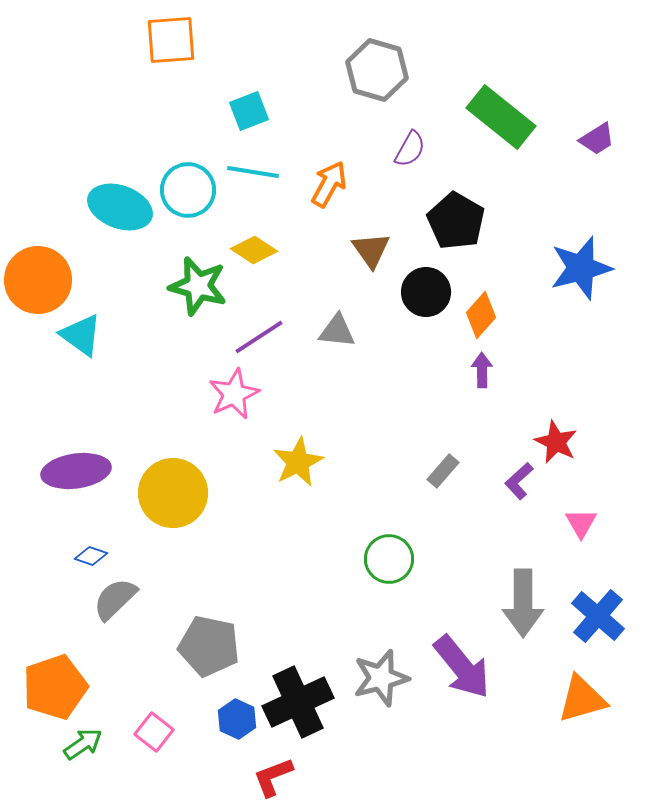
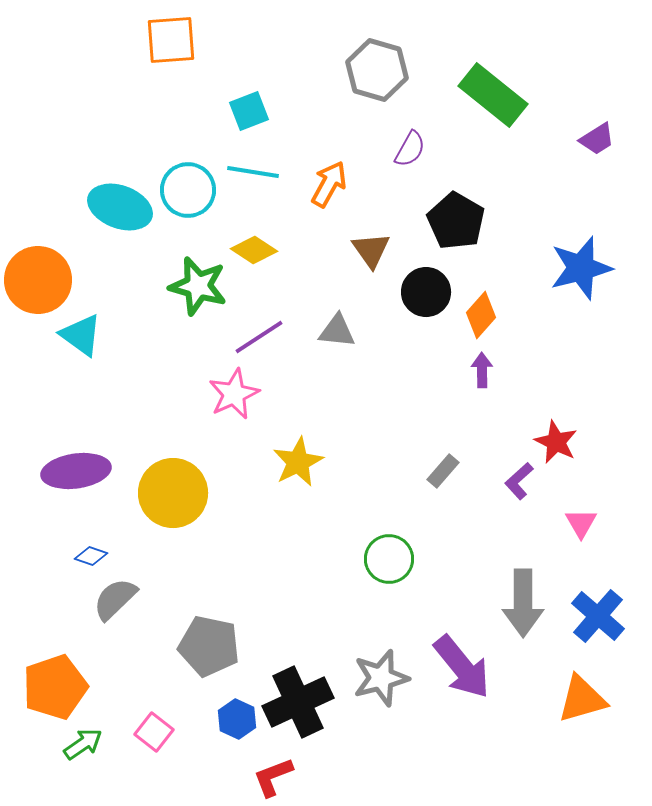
green rectangle at (501, 117): moved 8 px left, 22 px up
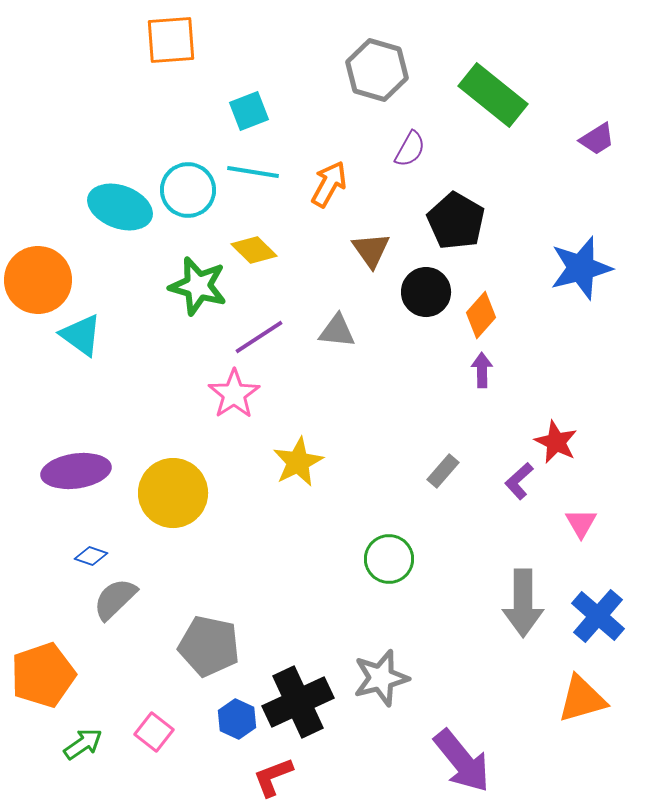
yellow diamond at (254, 250): rotated 12 degrees clockwise
pink star at (234, 394): rotated 9 degrees counterclockwise
purple arrow at (462, 667): moved 94 px down
orange pentagon at (55, 687): moved 12 px left, 12 px up
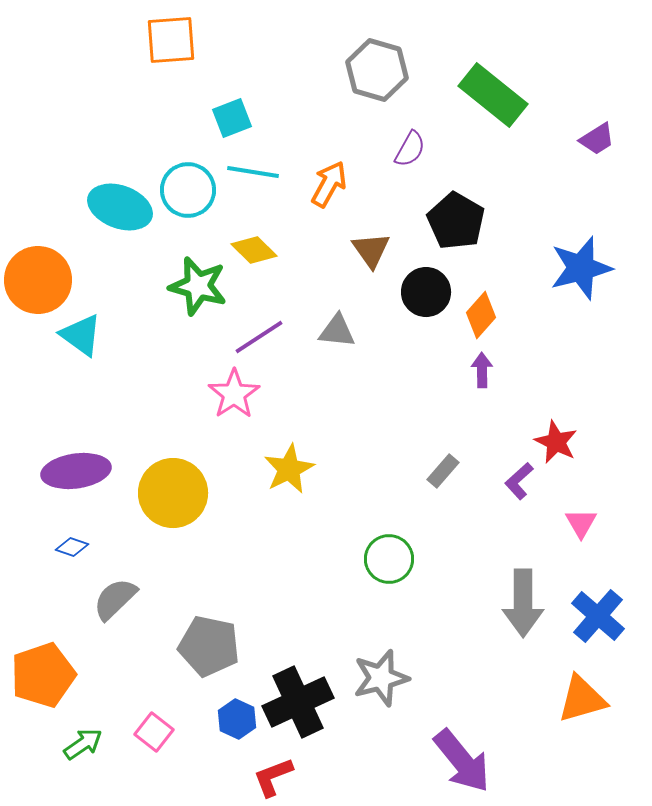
cyan square at (249, 111): moved 17 px left, 7 px down
yellow star at (298, 462): moved 9 px left, 7 px down
blue diamond at (91, 556): moved 19 px left, 9 px up
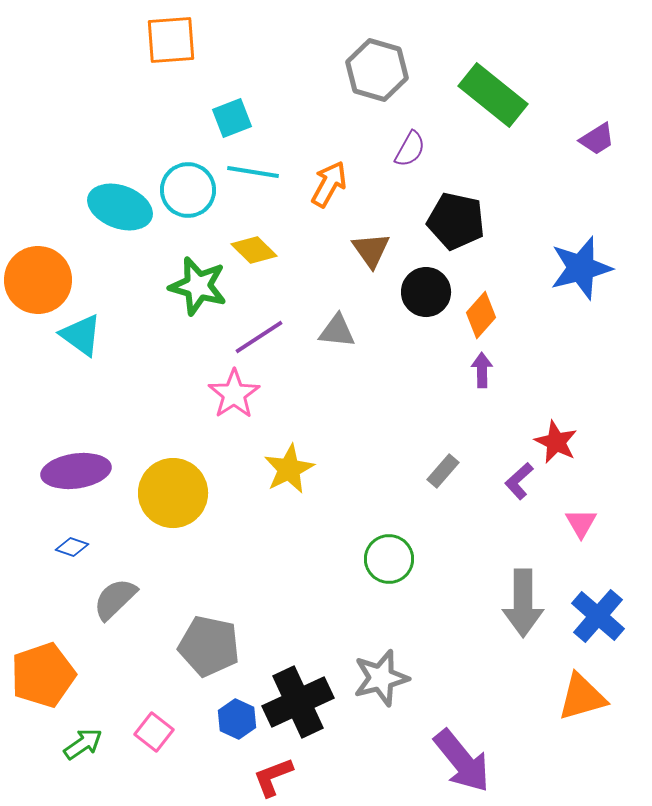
black pentagon at (456, 221): rotated 18 degrees counterclockwise
orange triangle at (582, 699): moved 2 px up
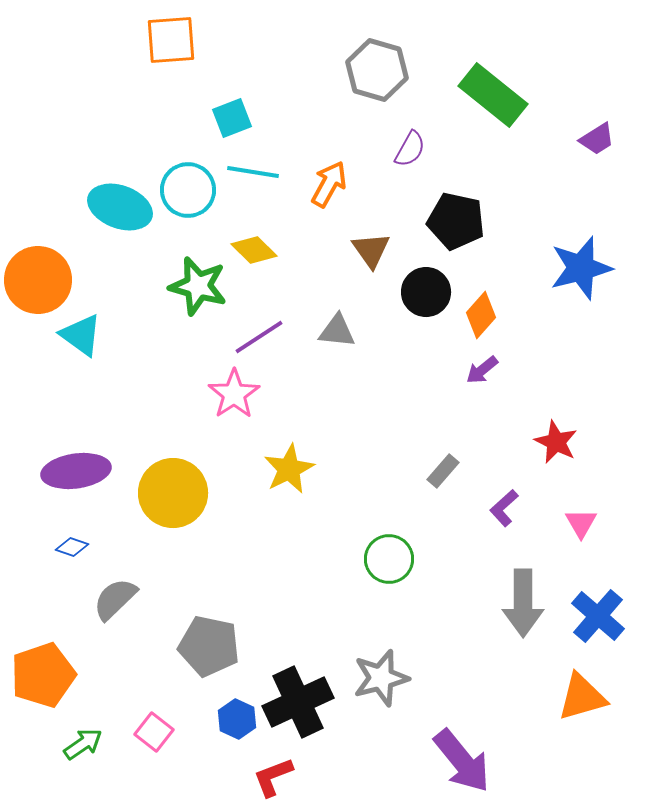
purple arrow at (482, 370): rotated 128 degrees counterclockwise
purple L-shape at (519, 481): moved 15 px left, 27 px down
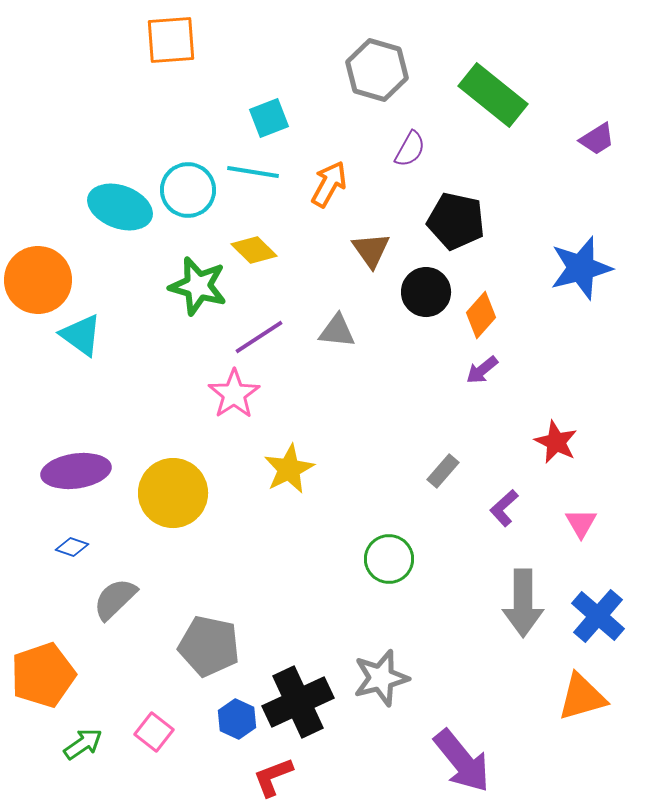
cyan square at (232, 118): moved 37 px right
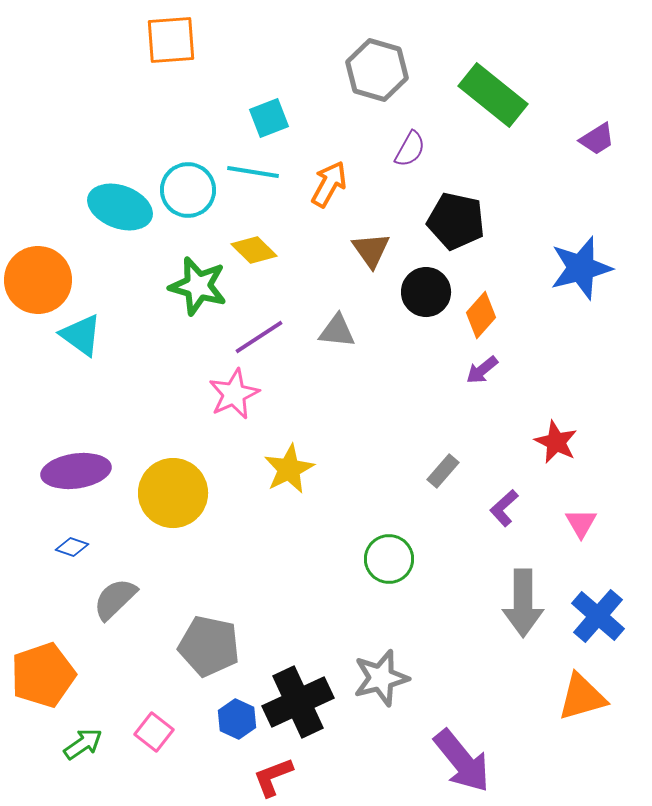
pink star at (234, 394): rotated 9 degrees clockwise
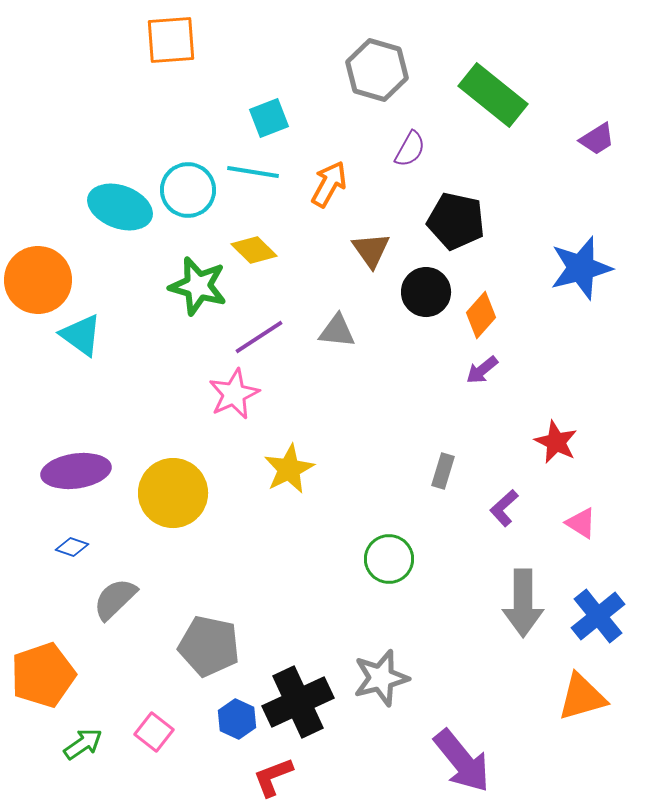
gray rectangle at (443, 471): rotated 24 degrees counterclockwise
pink triangle at (581, 523): rotated 28 degrees counterclockwise
blue cross at (598, 616): rotated 10 degrees clockwise
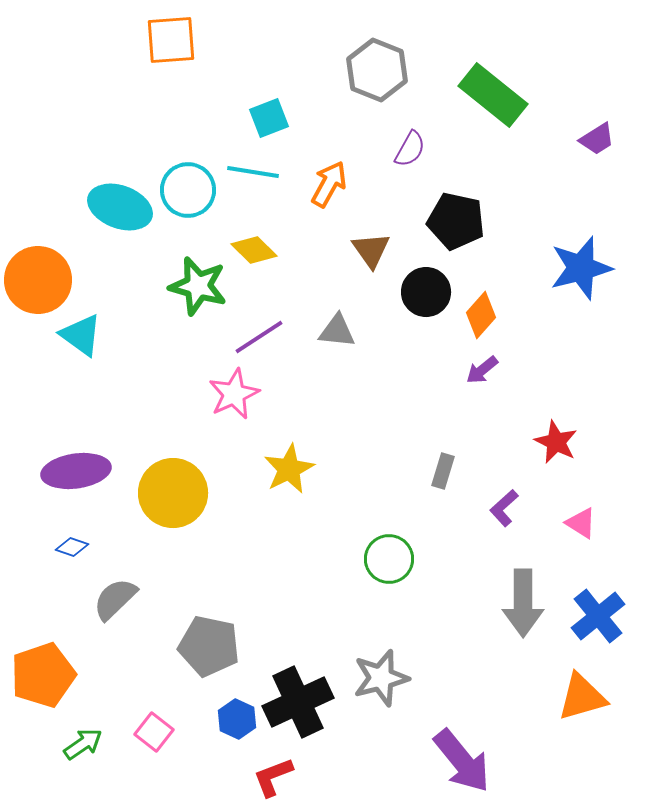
gray hexagon at (377, 70): rotated 6 degrees clockwise
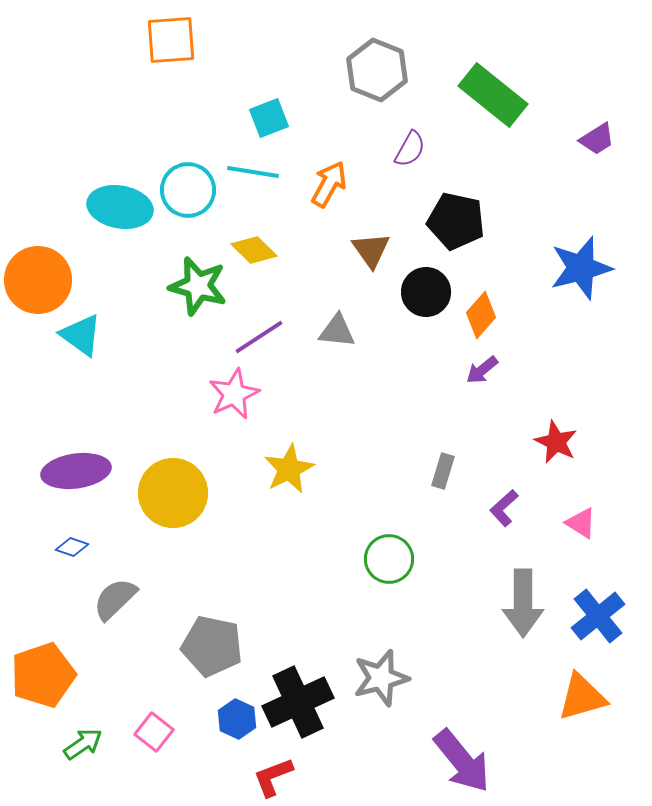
cyan ellipse at (120, 207): rotated 10 degrees counterclockwise
gray pentagon at (209, 646): moved 3 px right
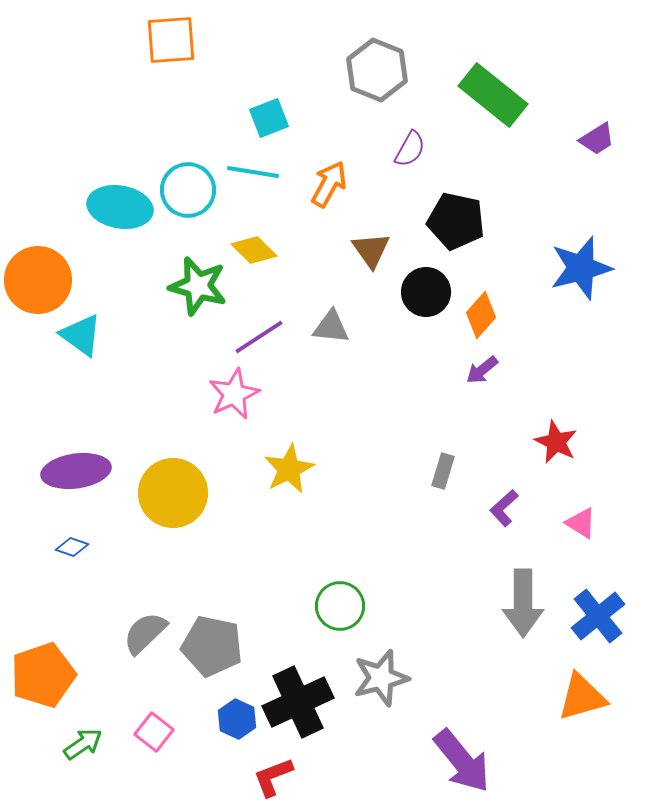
gray triangle at (337, 331): moved 6 px left, 4 px up
green circle at (389, 559): moved 49 px left, 47 px down
gray semicircle at (115, 599): moved 30 px right, 34 px down
